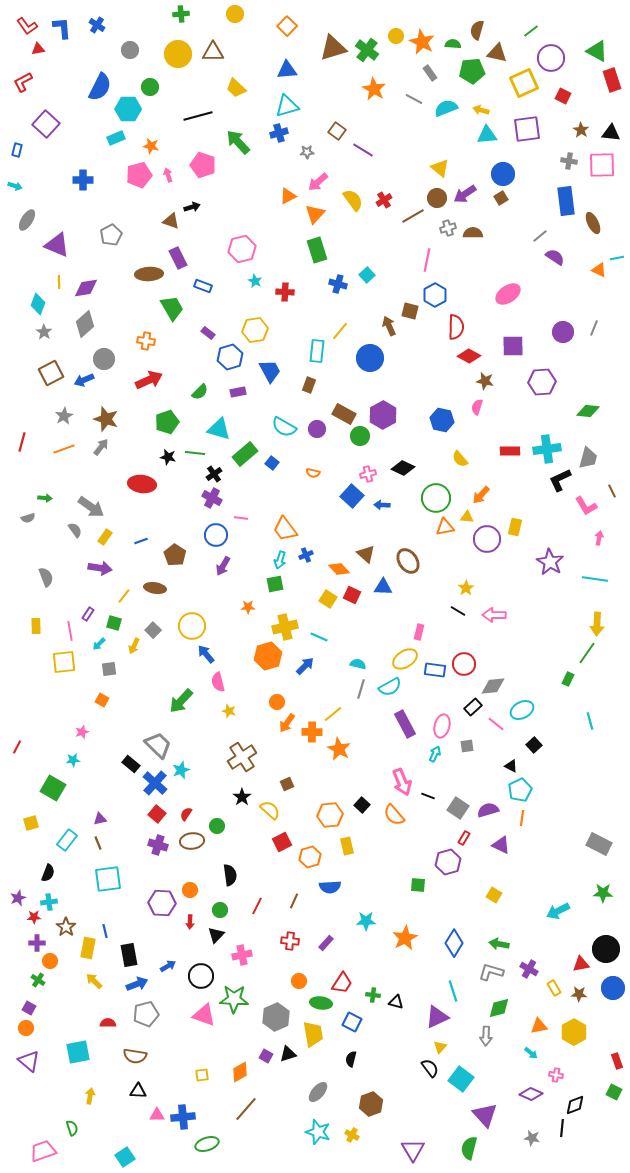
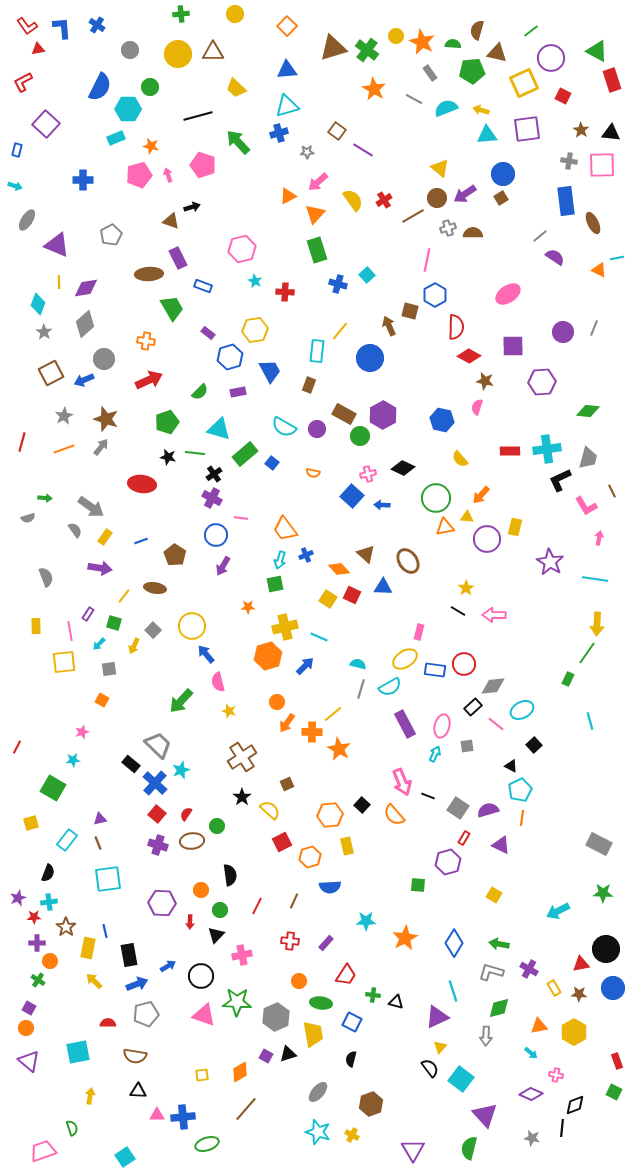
orange circle at (190, 890): moved 11 px right
red trapezoid at (342, 983): moved 4 px right, 8 px up
green star at (234, 999): moved 3 px right, 3 px down
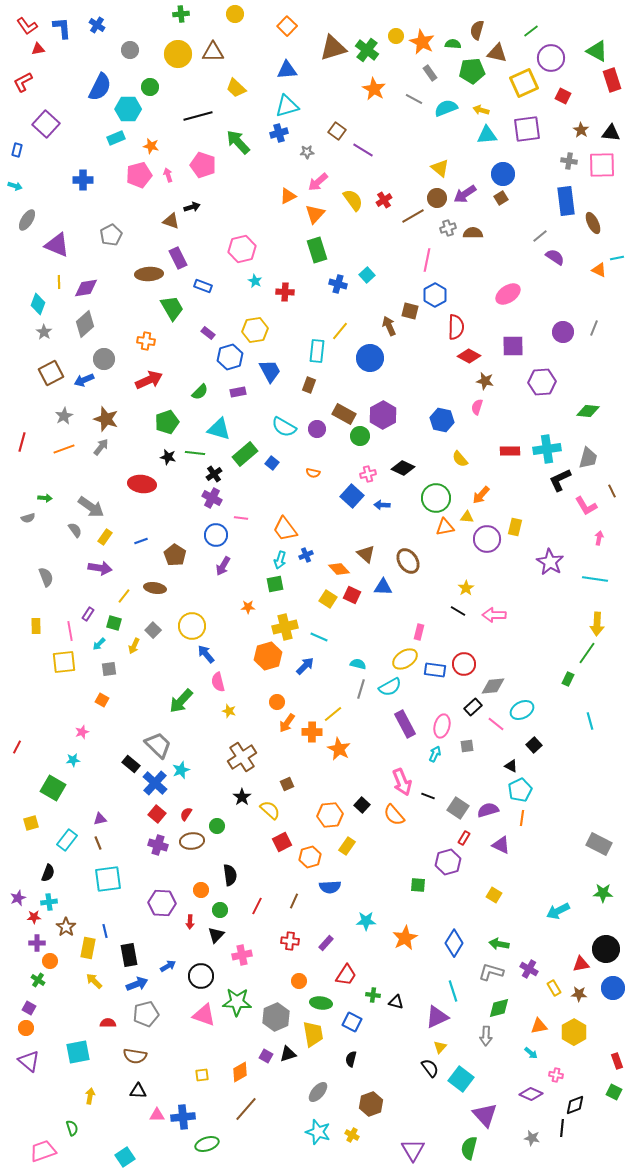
yellow rectangle at (347, 846): rotated 48 degrees clockwise
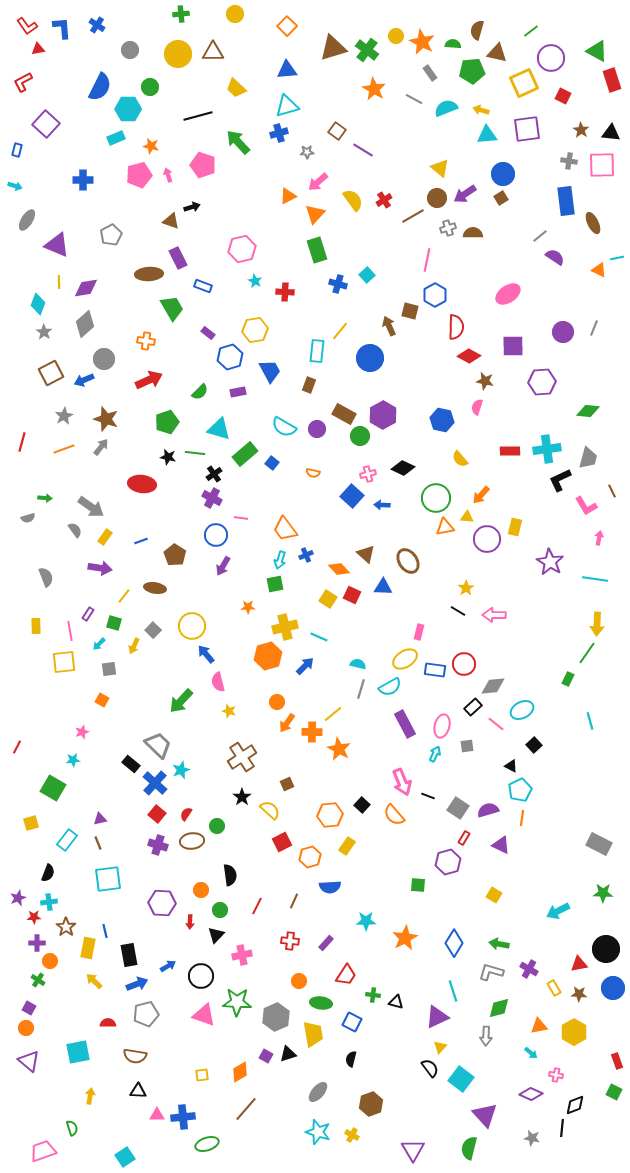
red triangle at (581, 964): moved 2 px left
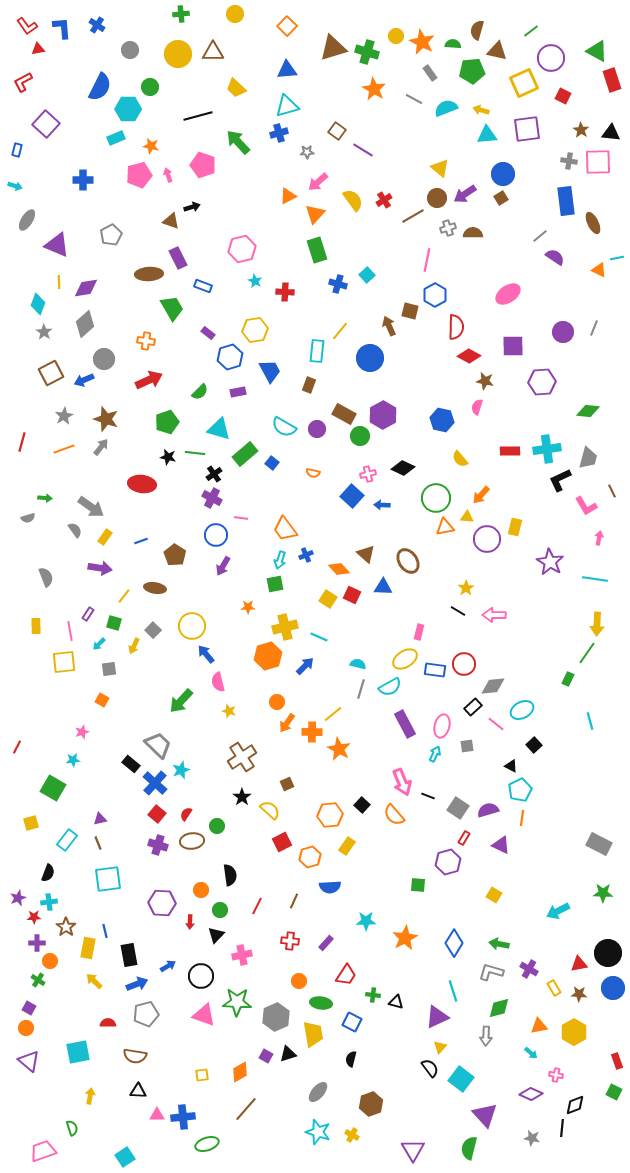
green cross at (367, 50): moved 2 px down; rotated 20 degrees counterclockwise
brown triangle at (497, 53): moved 2 px up
pink square at (602, 165): moved 4 px left, 3 px up
black circle at (606, 949): moved 2 px right, 4 px down
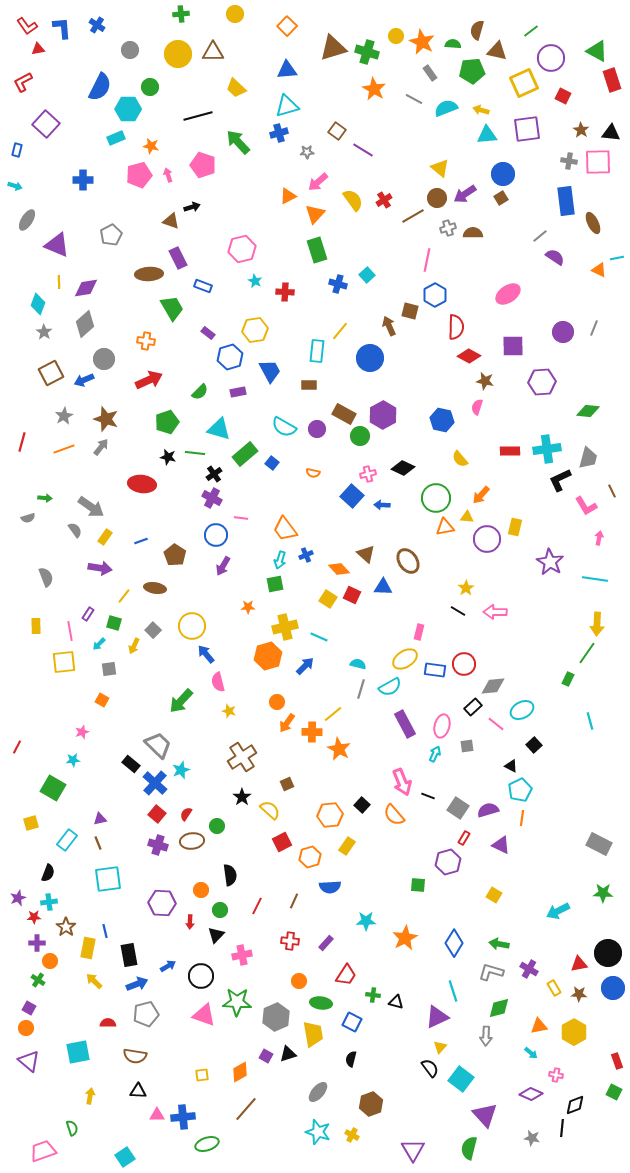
brown rectangle at (309, 385): rotated 70 degrees clockwise
pink arrow at (494, 615): moved 1 px right, 3 px up
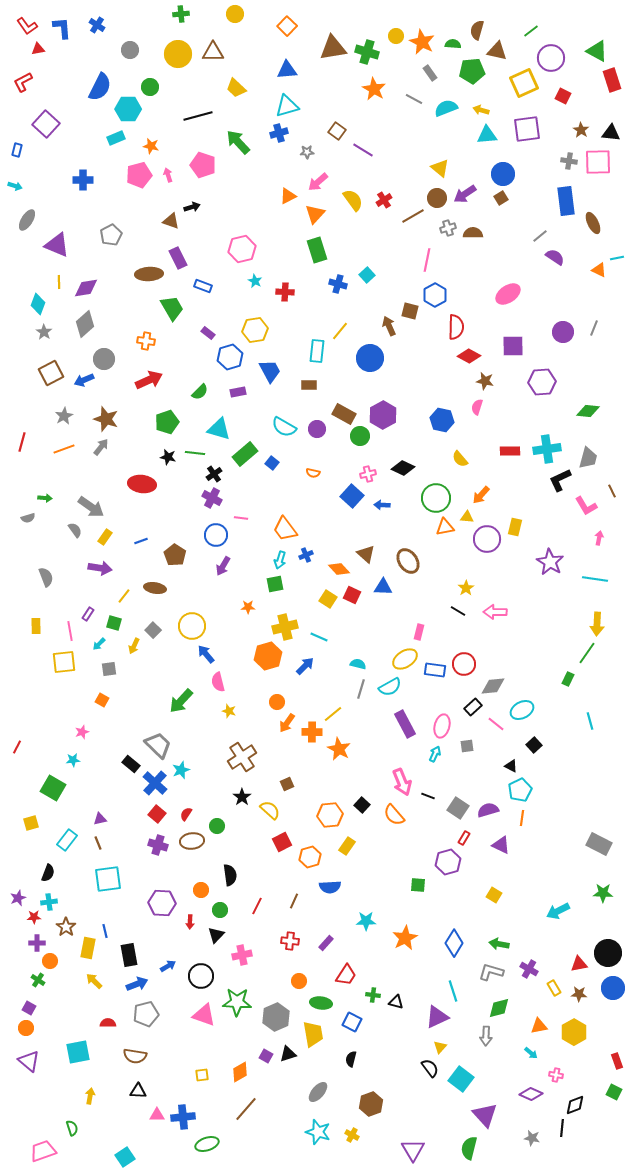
brown triangle at (333, 48): rotated 8 degrees clockwise
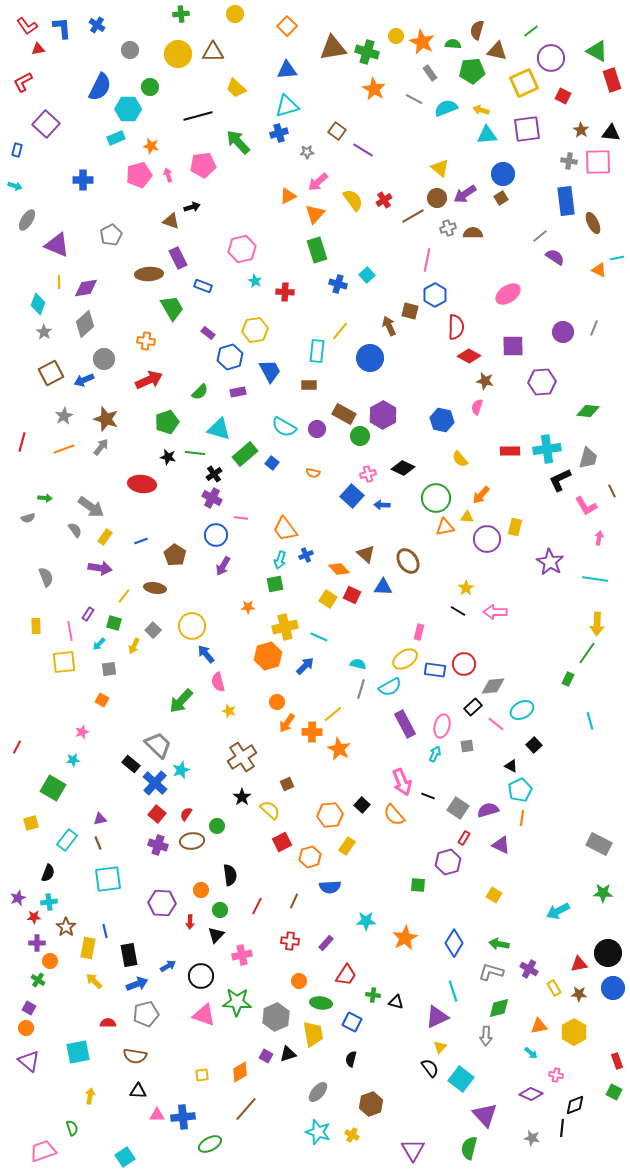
pink pentagon at (203, 165): rotated 25 degrees counterclockwise
green ellipse at (207, 1144): moved 3 px right; rotated 10 degrees counterclockwise
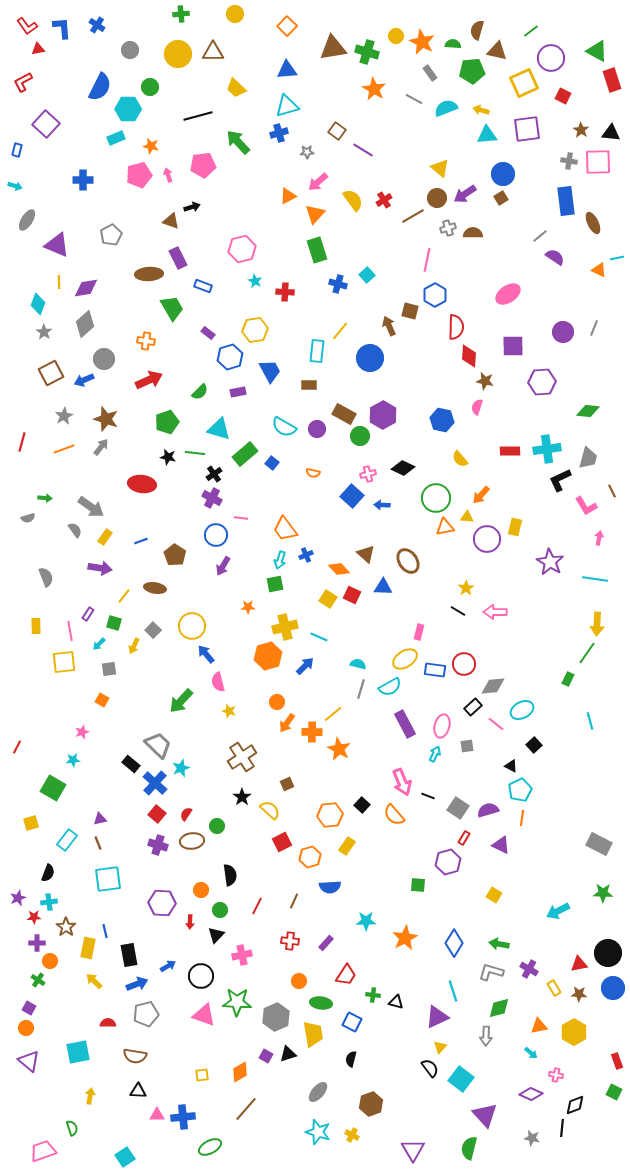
red diamond at (469, 356): rotated 65 degrees clockwise
cyan star at (181, 770): moved 2 px up
green ellipse at (210, 1144): moved 3 px down
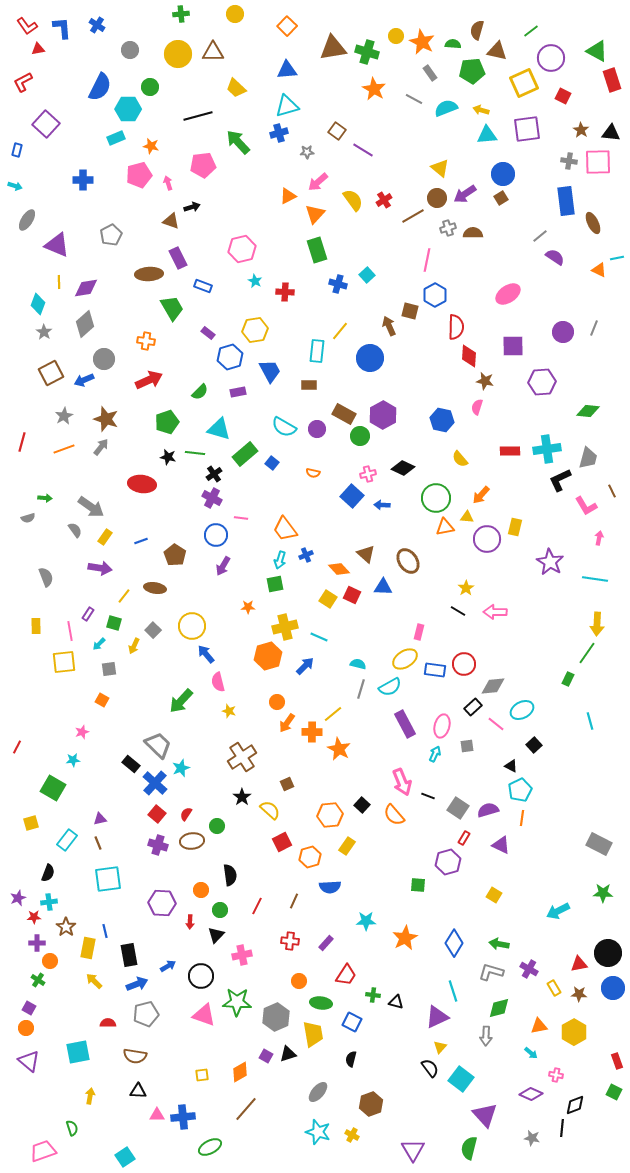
pink arrow at (168, 175): moved 8 px down
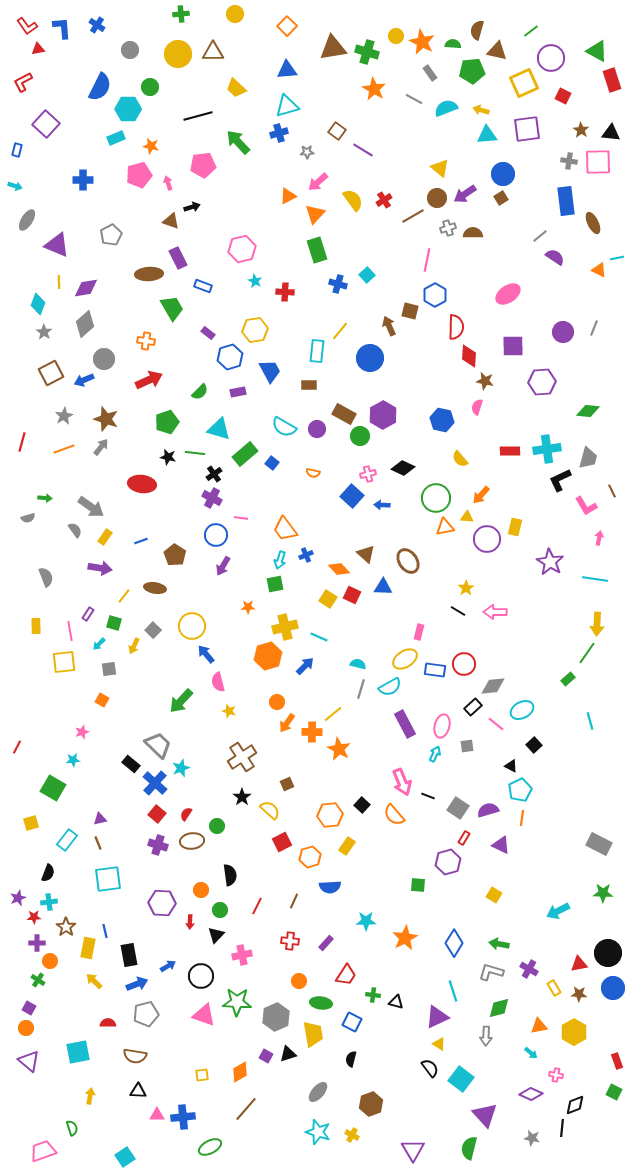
green rectangle at (568, 679): rotated 24 degrees clockwise
yellow triangle at (440, 1047): moved 1 px left, 3 px up; rotated 40 degrees counterclockwise
